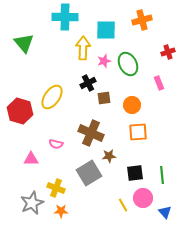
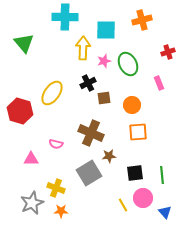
yellow ellipse: moved 4 px up
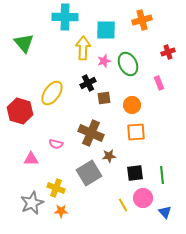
orange square: moved 2 px left
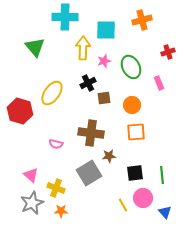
green triangle: moved 11 px right, 4 px down
green ellipse: moved 3 px right, 3 px down
brown cross: rotated 15 degrees counterclockwise
pink triangle: moved 16 px down; rotated 42 degrees clockwise
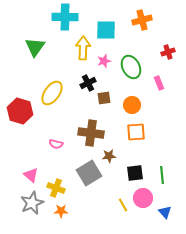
green triangle: rotated 15 degrees clockwise
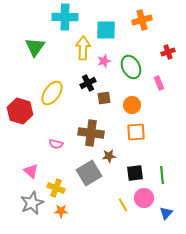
pink triangle: moved 4 px up
pink circle: moved 1 px right
blue triangle: moved 1 px right, 1 px down; rotated 24 degrees clockwise
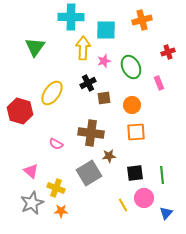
cyan cross: moved 6 px right
pink semicircle: rotated 16 degrees clockwise
